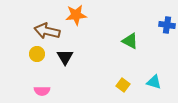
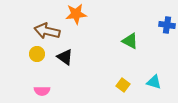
orange star: moved 1 px up
black triangle: rotated 24 degrees counterclockwise
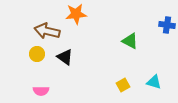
yellow square: rotated 24 degrees clockwise
pink semicircle: moved 1 px left
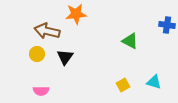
black triangle: rotated 30 degrees clockwise
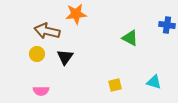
green triangle: moved 3 px up
yellow square: moved 8 px left; rotated 16 degrees clockwise
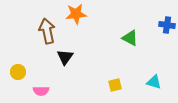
brown arrow: rotated 65 degrees clockwise
yellow circle: moved 19 px left, 18 px down
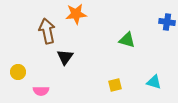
blue cross: moved 3 px up
green triangle: moved 3 px left, 2 px down; rotated 12 degrees counterclockwise
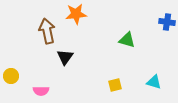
yellow circle: moved 7 px left, 4 px down
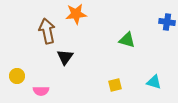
yellow circle: moved 6 px right
